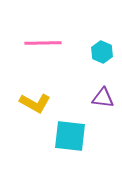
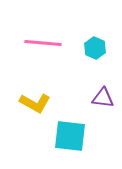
pink line: rotated 6 degrees clockwise
cyan hexagon: moved 7 px left, 4 px up
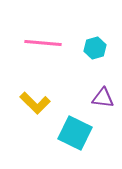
cyan hexagon: rotated 20 degrees clockwise
yellow L-shape: rotated 16 degrees clockwise
cyan square: moved 5 px right, 3 px up; rotated 20 degrees clockwise
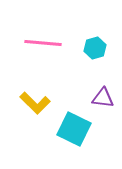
cyan square: moved 1 px left, 4 px up
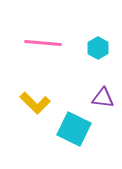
cyan hexagon: moved 3 px right; rotated 15 degrees counterclockwise
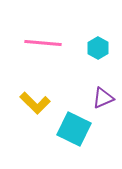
purple triangle: rotated 30 degrees counterclockwise
